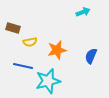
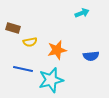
cyan arrow: moved 1 px left, 1 px down
blue semicircle: rotated 119 degrees counterclockwise
blue line: moved 3 px down
cyan star: moved 3 px right, 1 px up
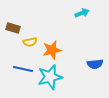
orange star: moved 5 px left
blue semicircle: moved 4 px right, 8 px down
cyan star: moved 1 px left, 3 px up
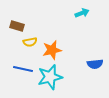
brown rectangle: moved 4 px right, 2 px up
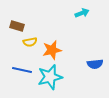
blue line: moved 1 px left, 1 px down
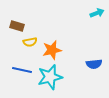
cyan arrow: moved 15 px right
blue semicircle: moved 1 px left
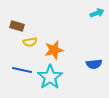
orange star: moved 2 px right
cyan star: rotated 20 degrees counterclockwise
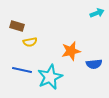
orange star: moved 17 px right, 1 px down
cyan star: rotated 10 degrees clockwise
